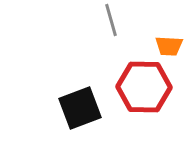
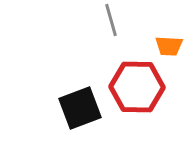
red hexagon: moved 7 px left
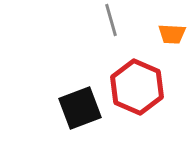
orange trapezoid: moved 3 px right, 12 px up
red hexagon: rotated 22 degrees clockwise
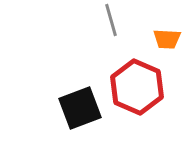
orange trapezoid: moved 5 px left, 5 px down
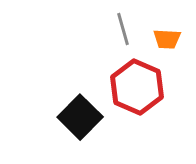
gray line: moved 12 px right, 9 px down
black square: moved 9 px down; rotated 24 degrees counterclockwise
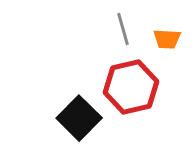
red hexagon: moved 6 px left; rotated 24 degrees clockwise
black square: moved 1 px left, 1 px down
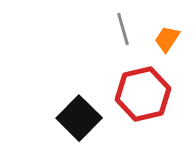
orange trapezoid: rotated 120 degrees clockwise
red hexagon: moved 12 px right, 7 px down
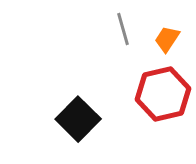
red hexagon: moved 20 px right
black square: moved 1 px left, 1 px down
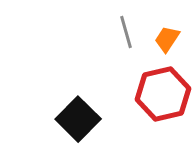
gray line: moved 3 px right, 3 px down
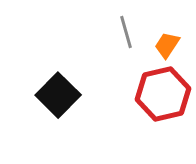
orange trapezoid: moved 6 px down
black square: moved 20 px left, 24 px up
